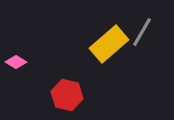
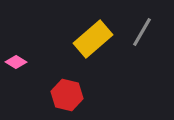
yellow rectangle: moved 16 px left, 5 px up
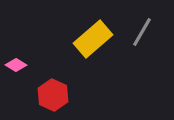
pink diamond: moved 3 px down
red hexagon: moved 14 px left; rotated 12 degrees clockwise
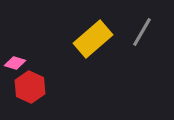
pink diamond: moved 1 px left, 2 px up; rotated 15 degrees counterclockwise
red hexagon: moved 23 px left, 8 px up
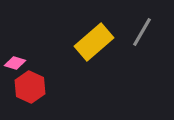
yellow rectangle: moved 1 px right, 3 px down
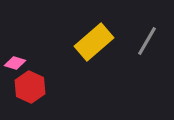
gray line: moved 5 px right, 9 px down
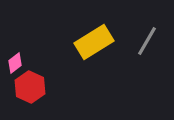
yellow rectangle: rotated 9 degrees clockwise
pink diamond: rotated 55 degrees counterclockwise
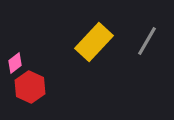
yellow rectangle: rotated 15 degrees counterclockwise
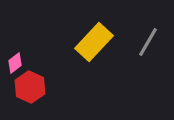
gray line: moved 1 px right, 1 px down
